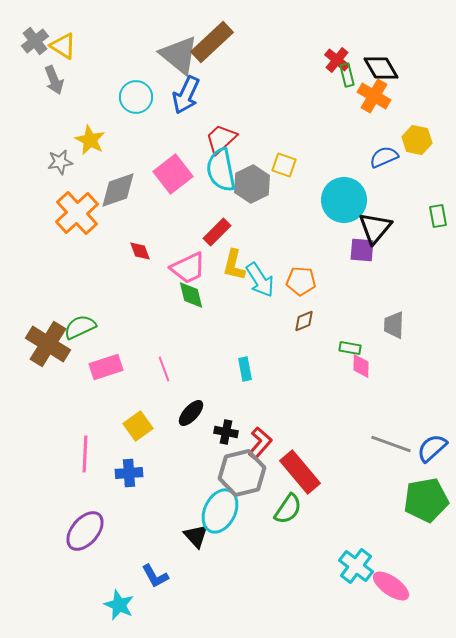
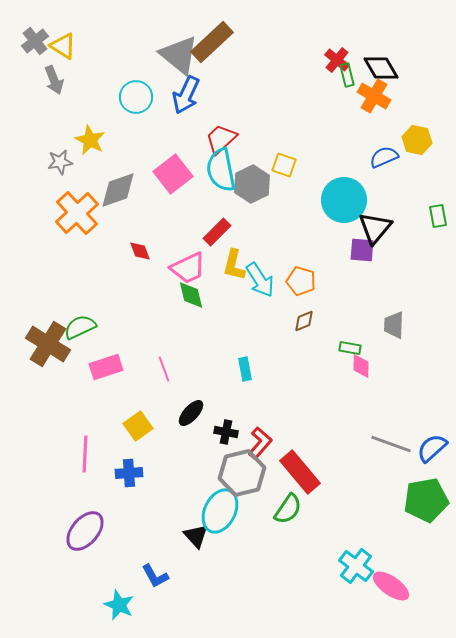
orange pentagon at (301, 281): rotated 12 degrees clockwise
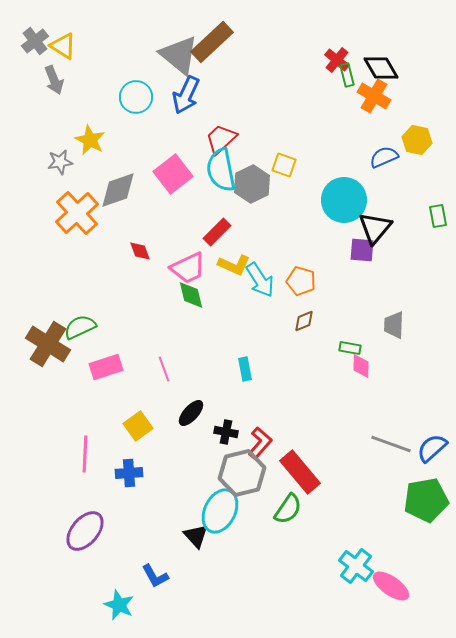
yellow L-shape at (234, 265): rotated 80 degrees counterclockwise
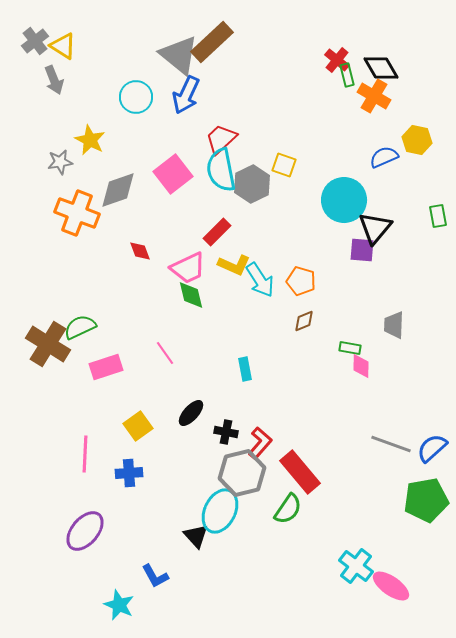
orange cross at (77, 213): rotated 27 degrees counterclockwise
pink line at (164, 369): moved 1 px right, 16 px up; rotated 15 degrees counterclockwise
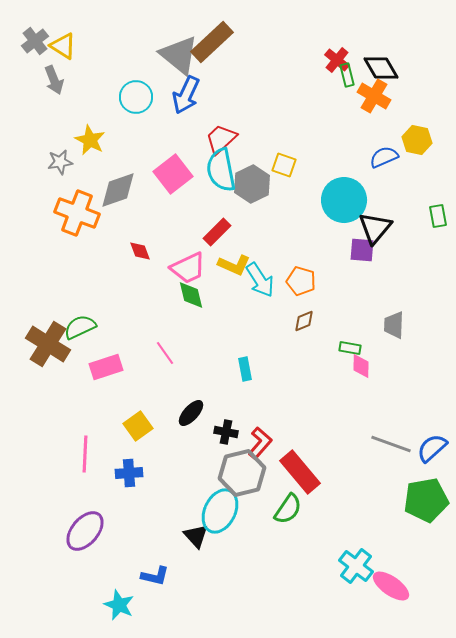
blue L-shape at (155, 576): rotated 48 degrees counterclockwise
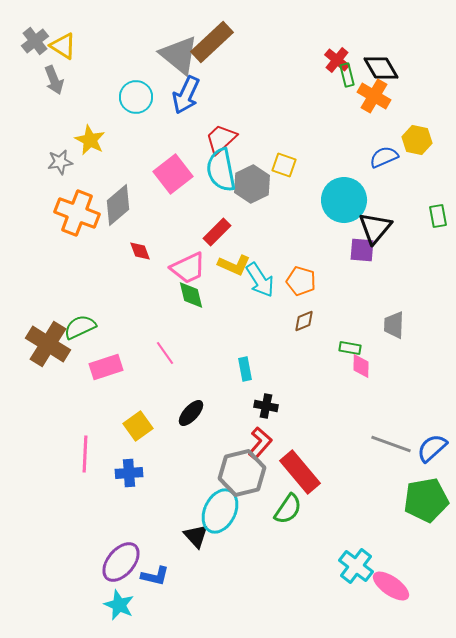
gray diamond at (118, 190): moved 15 px down; rotated 21 degrees counterclockwise
black cross at (226, 432): moved 40 px right, 26 px up
purple ellipse at (85, 531): moved 36 px right, 31 px down
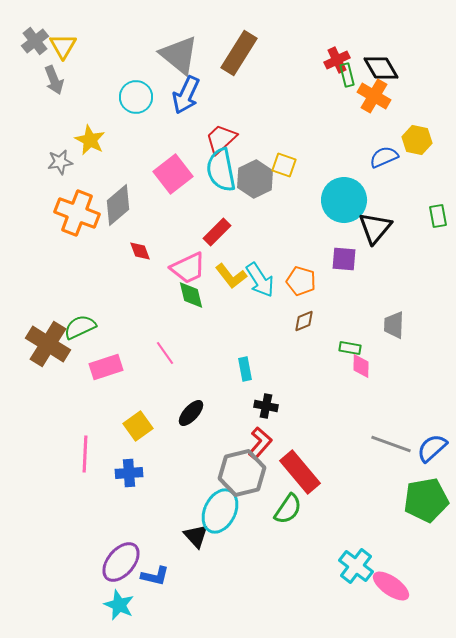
brown rectangle at (212, 42): moved 27 px right, 11 px down; rotated 15 degrees counterclockwise
yellow triangle at (63, 46): rotated 28 degrees clockwise
red cross at (337, 60): rotated 25 degrees clockwise
gray hexagon at (252, 184): moved 3 px right, 5 px up
purple square at (362, 250): moved 18 px left, 9 px down
yellow L-shape at (234, 265): moved 3 px left, 11 px down; rotated 28 degrees clockwise
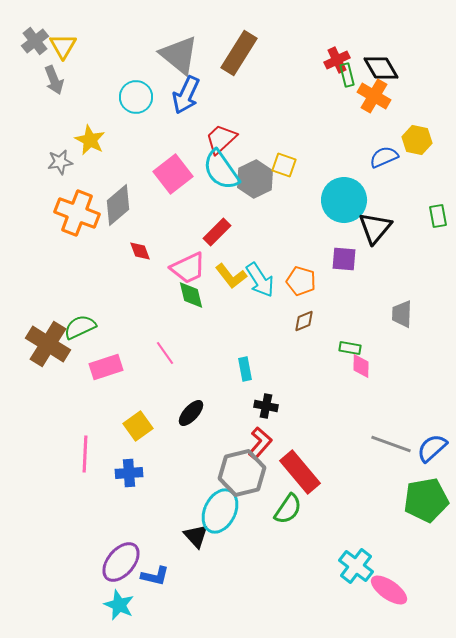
cyan semicircle at (221, 170): rotated 24 degrees counterclockwise
gray trapezoid at (394, 325): moved 8 px right, 11 px up
pink ellipse at (391, 586): moved 2 px left, 4 px down
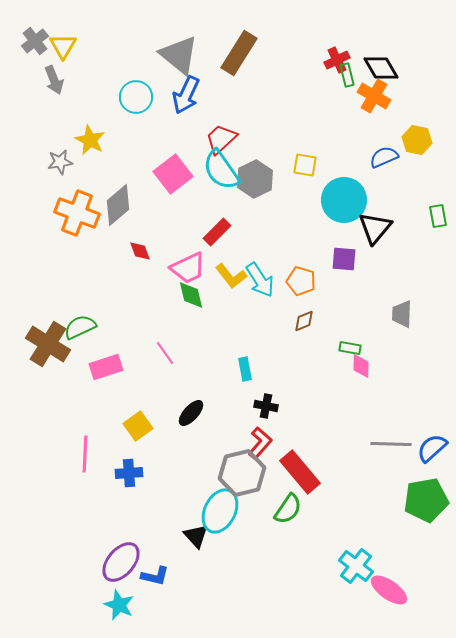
yellow square at (284, 165): moved 21 px right; rotated 10 degrees counterclockwise
gray line at (391, 444): rotated 18 degrees counterclockwise
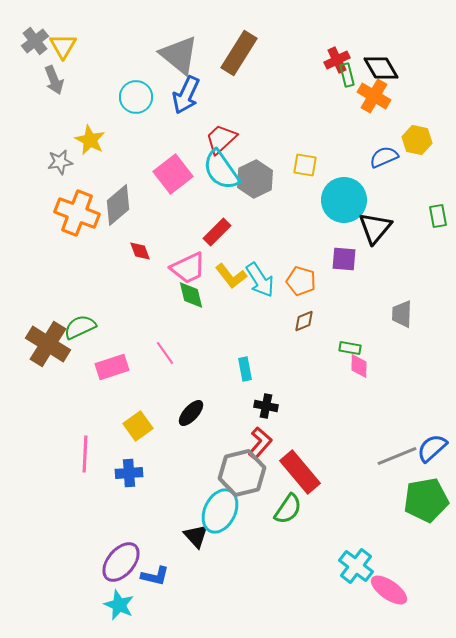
pink diamond at (361, 366): moved 2 px left
pink rectangle at (106, 367): moved 6 px right
gray line at (391, 444): moved 6 px right, 12 px down; rotated 24 degrees counterclockwise
